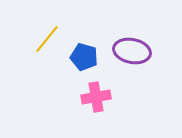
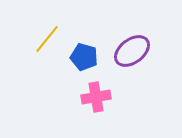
purple ellipse: rotated 48 degrees counterclockwise
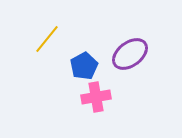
purple ellipse: moved 2 px left, 3 px down
blue pentagon: moved 9 px down; rotated 28 degrees clockwise
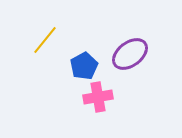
yellow line: moved 2 px left, 1 px down
pink cross: moved 2 px right
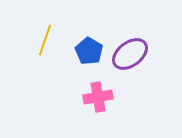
yellow line: rotated 20 degrees counterclockwise
blue pentagon: moved 5 px right, 15 px up; rotated 12 degrees counterclockwise
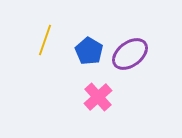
pink cross: rotated 32 degrees counterclockwise
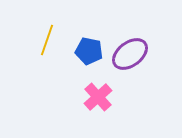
yellow line: moved 2 px right
blue pentagon: rotated 20 degrees counterclockwise
